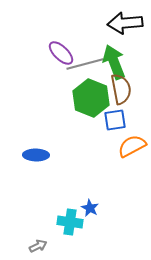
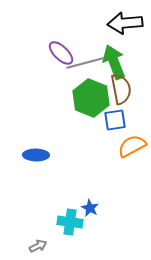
gray line: moved 1 px up
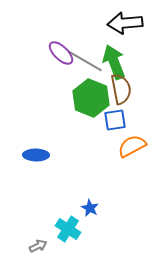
gray line: moved 2 px up; rotated 45 degrees clockwise
cyan cross: moved 2 px left, 7 px down; rotated 25 degrees clockwise
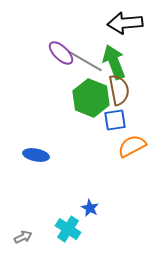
brown semicircle: moved 2 px left, 1 px down
blue ellipse: rotated 10 degrees clockwise
gray arrow: moved 15 px left, 9 px up
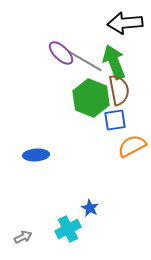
blue ellipse: rotated 15 degrees counterclockwise
cyan cross: rotated 30 degrees clockwise
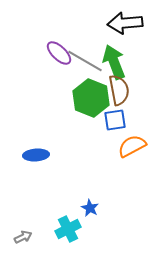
purple ellipse: moved 2 px left
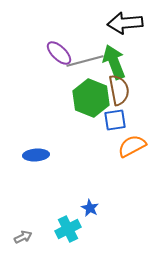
gray line: rotated 45 degrees counterclockwise
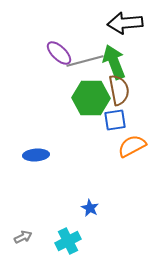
green hexagon: rotated 21 degrees counterclockwise
cyan cross: moved 12 px down
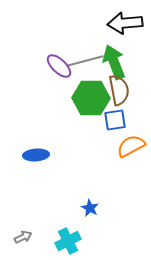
purple ellipse: moved 13 px down
orange semicircle: moved 1 px left
